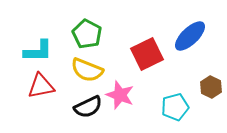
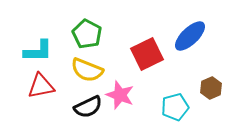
brown hexagon: moved 1 px down; rotated 10 degrees clockwise
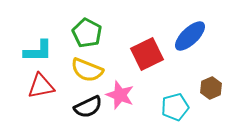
green pentagon: moved 1 px up
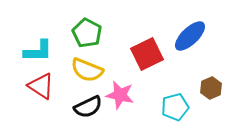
red triangle: rotated 44 degrees clockwise
pink star: rotated 8 degrees counterclockwise
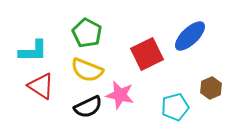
cyan L-shape: moved 5 px left
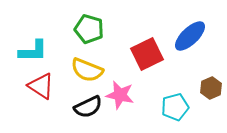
green pentagon: moved 2 px right, 4 px up; rotated 12 degrees counterclockwise
